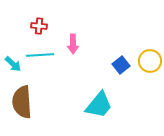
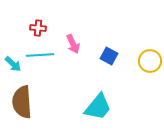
red cross: moved 1 px left, 2 px down
pink arrow: rotated 24 degrees counterclockwise
blue square: moved 12 px left, 9 px up; rotated 24 degrees counterclockwise
cyan trapezoid: moved 1 px left, 2 px down
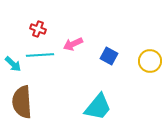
red cross: moved 1 px down; rotated 14 degrees clockwise
pink arrow: rotated 90 degrees clockwise
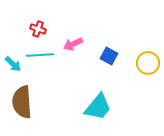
yellow circle: moved 2 px left, 2 px down
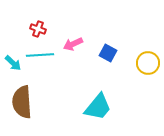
blue square: moved 1 px left, 3 px up
cyan arrow: moved 1 px up
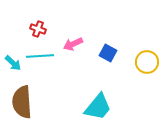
cyan line: moved 1 px down
yellow circle: moved 1 px left, 1 px up
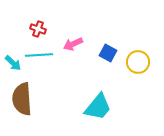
cyan line: moved 1 px left, 1 px up
yellow circle: moved 9 px left
brown semicircle: moved 3 px up
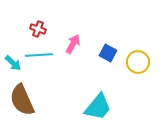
pink arrow: rotated 144 degrees clockwise
brown semicircle: moved 1 px down; rotated 20 degrees counterclockwise
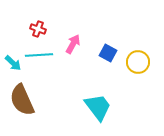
cyan trapezoid: rotated 76 degrees counterclockwise
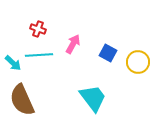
cyan trapezoid: moved 5 px left, 9 px up
